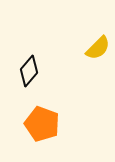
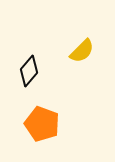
yellow semicircle: moved 16 px left, 3 px down
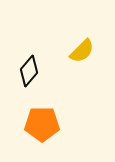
orange pentagon: rotated 20 degrees counterclockwise
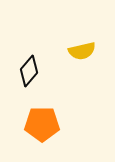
yellow semicircle: rotated 32 degrees clockwise
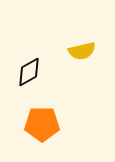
black diamond: moved 1 px down; rotated 20 degrees clockwise
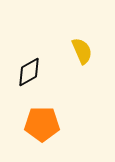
yellow semicircle: rotated 100 degrees counterclockwise
